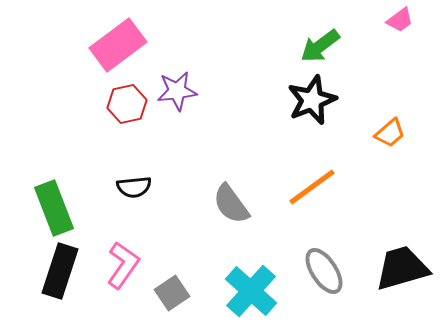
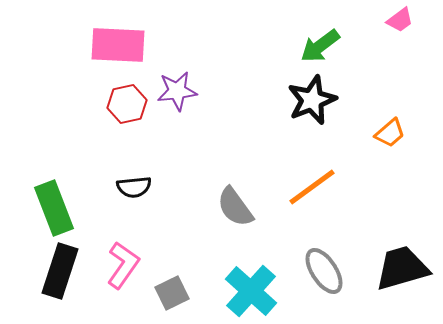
pink rectangle: rotated 40 degrees clockwise
gray semicircle: moved 4 px right, 3 px down
gray square: rotated 8 degrees clockwise
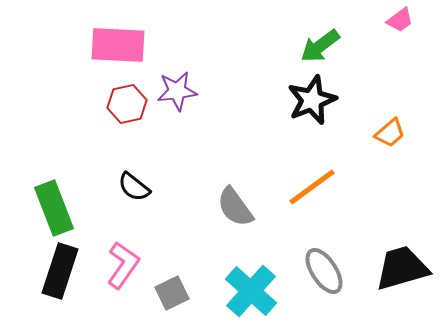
black semicircle: rotated 44 degrees clockwise
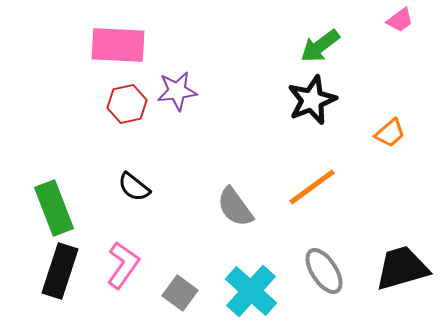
gray square: moved 8 px right; rotated 28 degrees counterclockwise
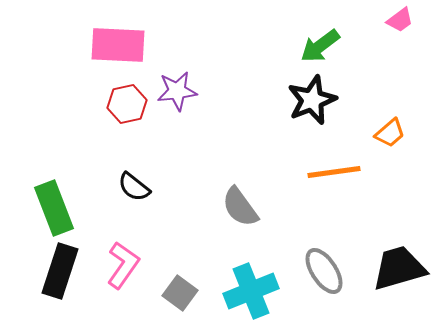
orange line: moved 22 px right, 15 px up; rotated 28 degrees clockwise
gray semicircle: moved 5 px right
black trapezoid: moved 3 px left
cyan cross: rotated 26 degrees clockwise
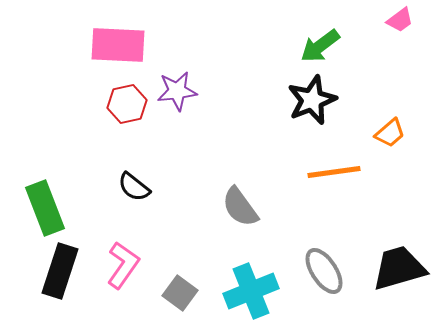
green rectangle: moved 9 px left
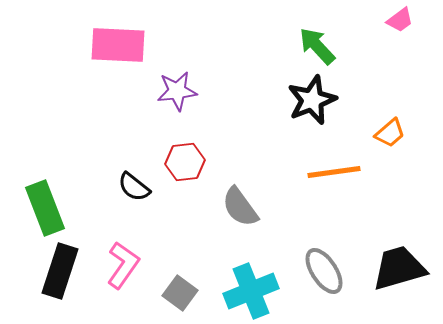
green arrow: moved 3 px left; rotated 84 degrees clockwise
red hexagon: moved 58 px right, 58 px down; rotated 6 degrees clockwise
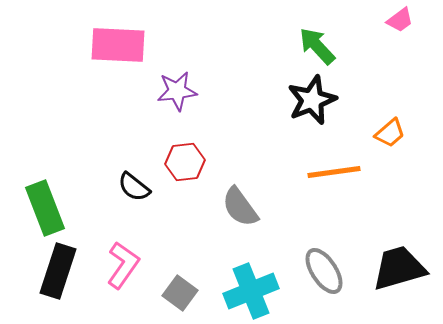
black rectangle: moved 2 px left
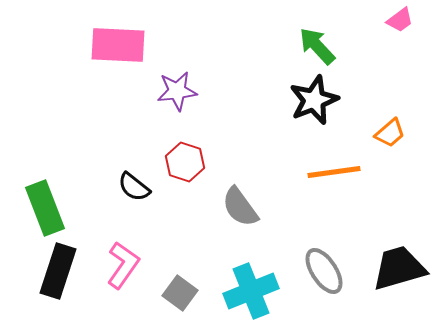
black star: moved 2 px right
red hexagon: rotated 24 degrees clockwise
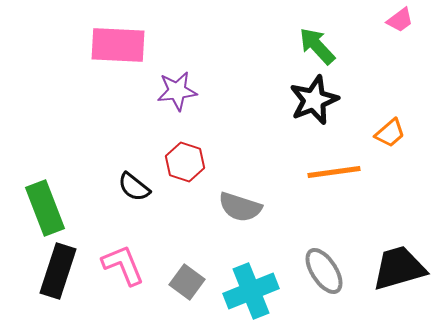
gray semicircle: rotated 36 degrees counterclockwise
pink L-shape: rotated 57 degrees counterclockwise
gray square: moved 7 px right, 11 px up
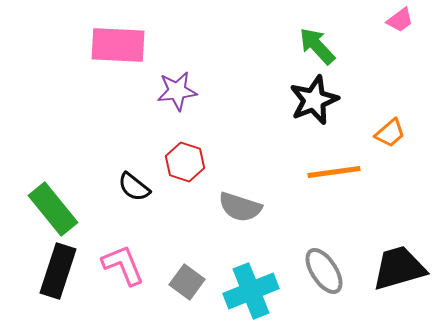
green rectangle: moved 8 px right, 1 px down; rotated 18 degrees counterclockwise
